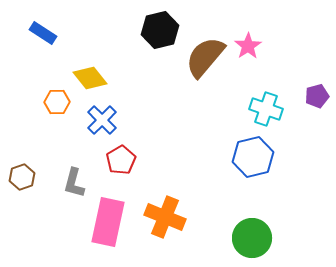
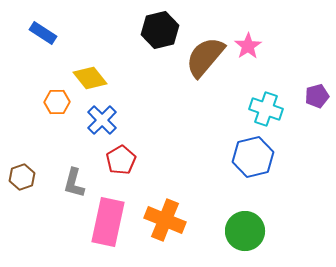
orange cross: moved 3 px down
green circle: moved 7 px left, 7 px up
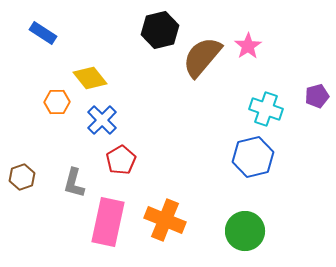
brown semicircle: moved 3 px left
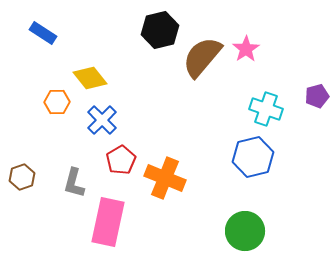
pink star: moved 2 px left, 3 px down
orange cross: moved 42 px up
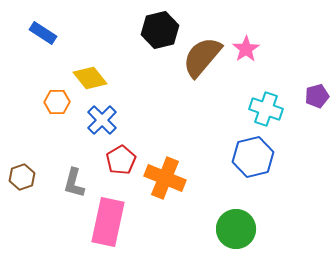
green circle: moved 9 px left, 2 px up
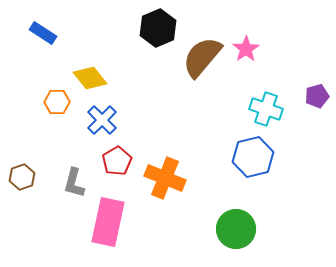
black hexagon: moved 2 px left, 2 px up; rotated 9 degrees counterclockwise
red pentagon: moved 4 px left, 1 px down
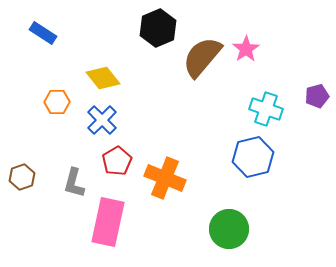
yellow diamond: moved 13 px right
green circle: moved 7 px left
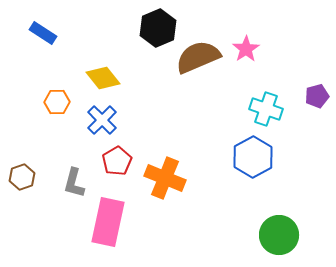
brown semicircle: moved 4 px left; rotated 27 degrees clockwise
blue hexagon: rotated 15 degrees counterclockwise
green circle: moved 50 px right, 6 px down
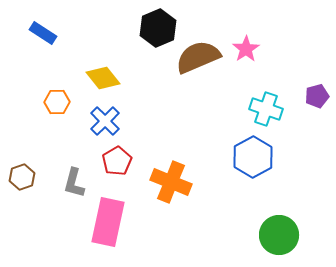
blue cross: moved 3 px right, 1 px down
orange cross: moved 6 px right, 4 px down
